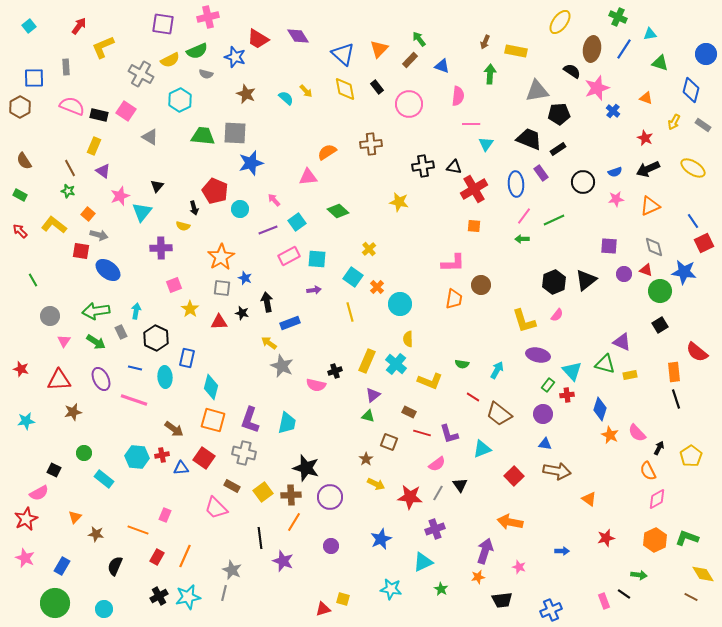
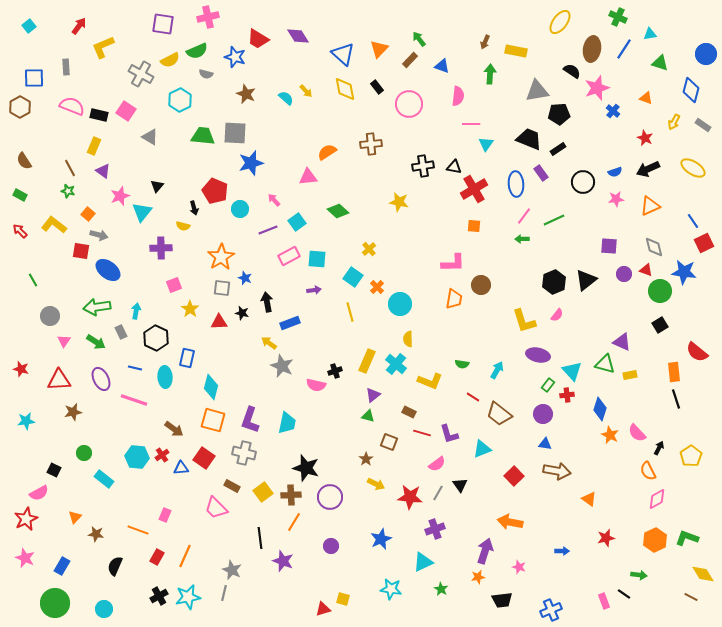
green arrow at (96, 311): moved 1 px right, 4 px up
red cross at (162, 455): rotated 24 degrees counterclockwise
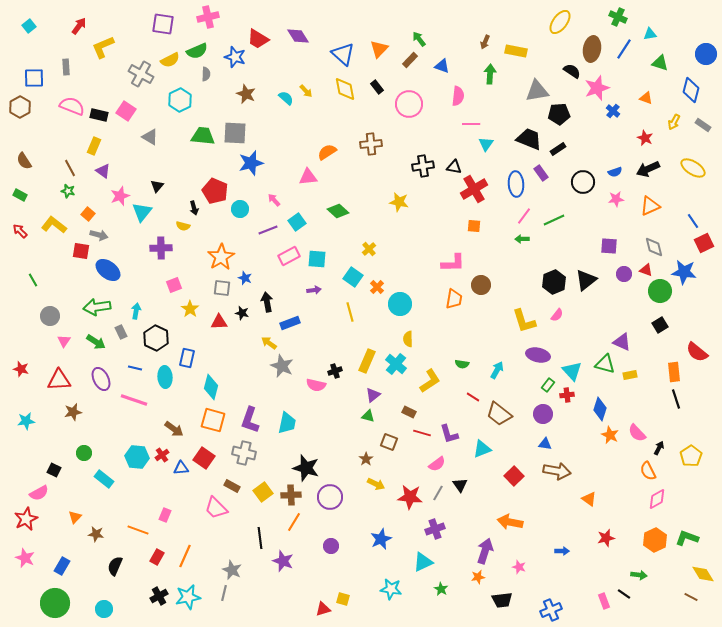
gray semicircle at (206, 74): rotated 104 degrees counterclockwise
yellow L-shape at (430, 381): rotated 55 degrees counterclockwise
